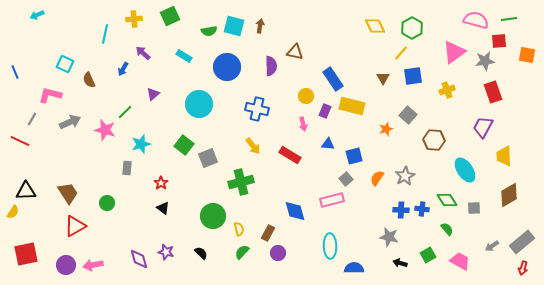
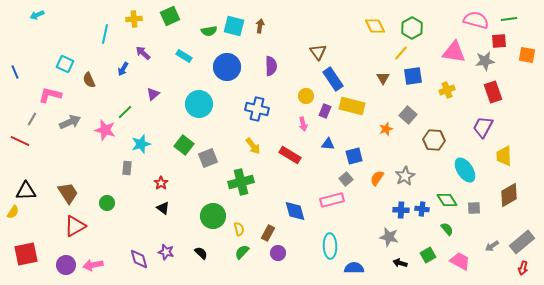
brown triangle at (295, 52): moved 23 px right; rotated 42 degrees clockwise
pink triangle at (454, 52): rotated 45 degrees clockwise
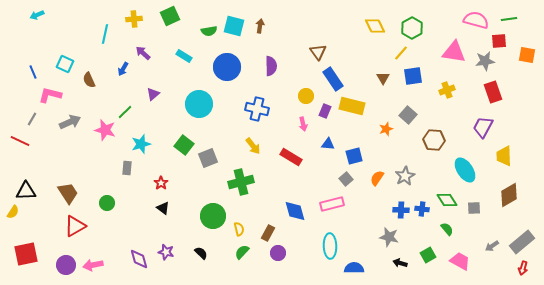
blue line at (15, 72): moved 18 px right
red rectangle at (290, 155): moved 1 px right, 2 px down
pink rectangle at (332, 200): moved 4 px down
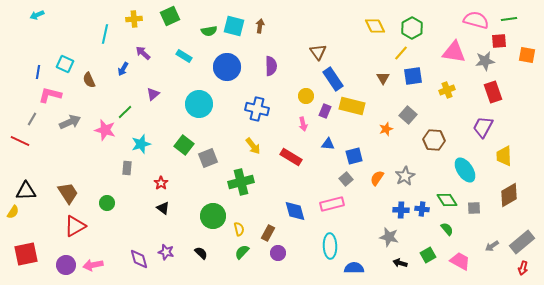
blue line at (33, 72): moved 5 px right; rotated 32 degrees clockwise
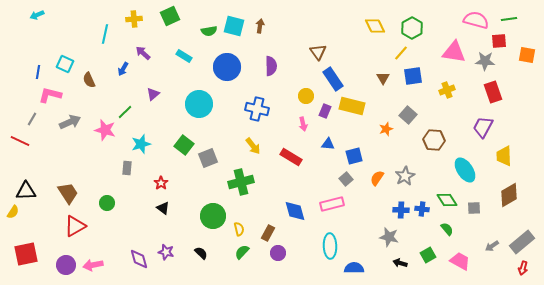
gray star at (485, 61): rotated 12 degrees clockwise
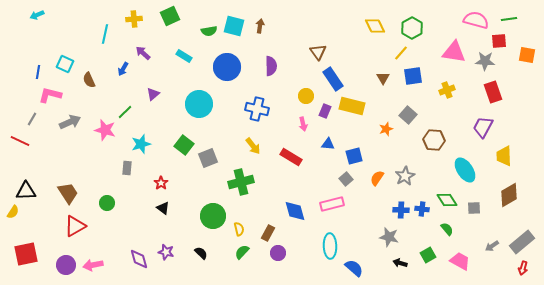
blue semicircle at (354, 268): rotated 42 degrees clockwise
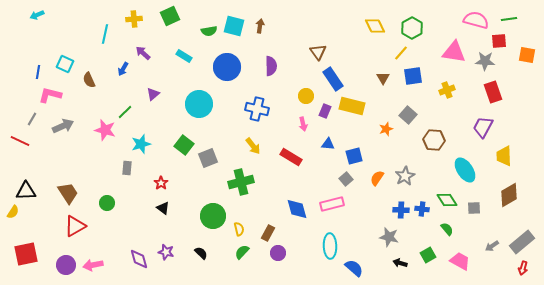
gray arrow at (70, 122): moved 7 px left, 4 px down
blue diamond at (295, 211): moved 2 px right, 2 px up
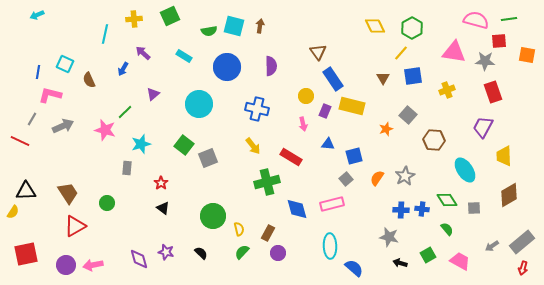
green cross at (241, 182): moved 26 px right
